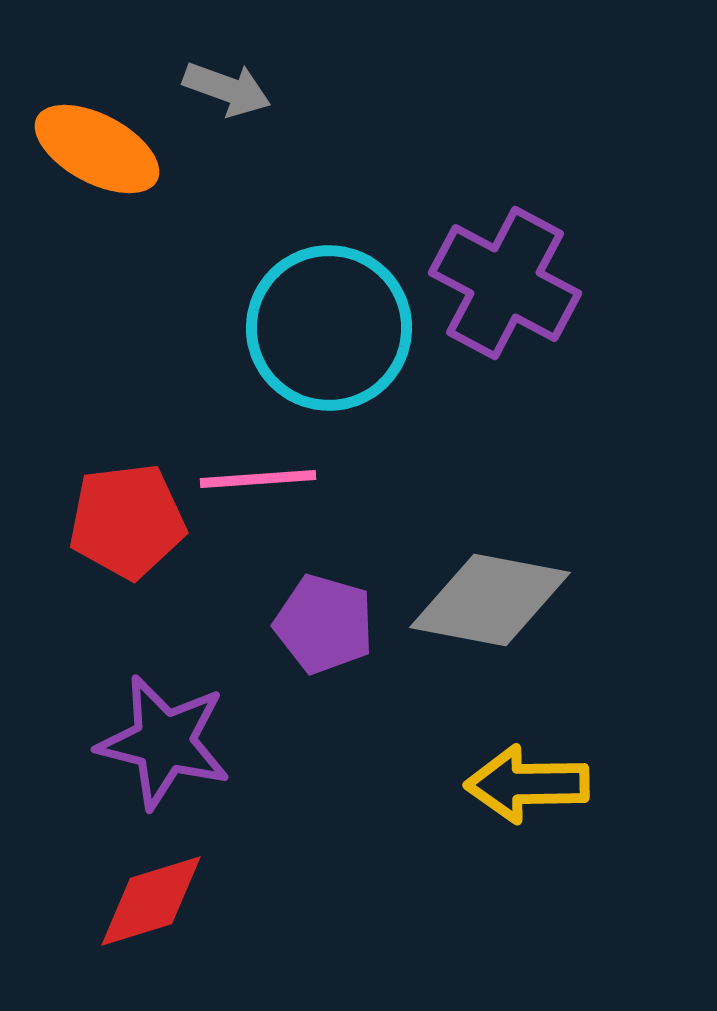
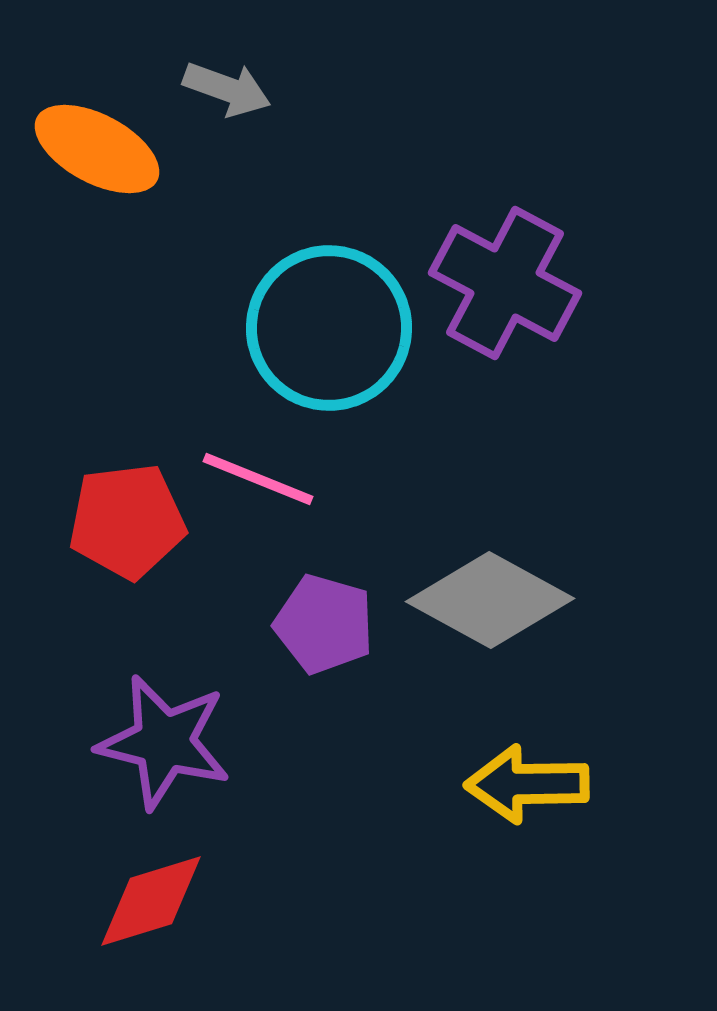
pink line: rotated 26 degrees clockwise
gray diamond: rotated 18 degrees clockwise
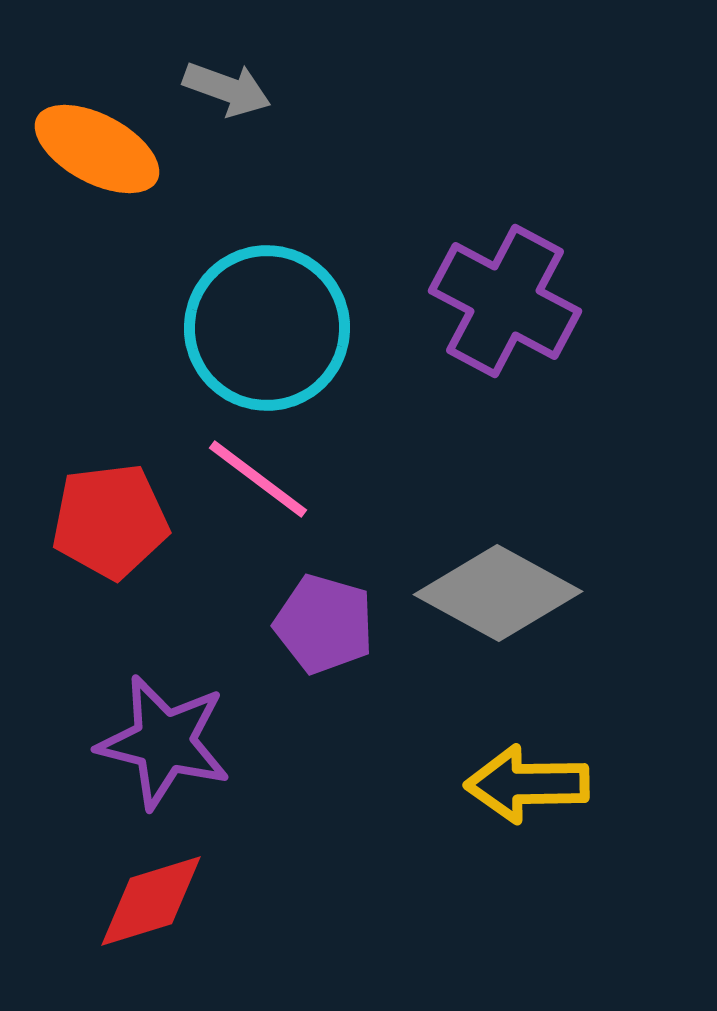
purple cross: moved 18 px down
cyan circle: moved 62 px left
pink line: rotated 15 degrees clockwise
red pentagon: moved 17 px left
gray diamond: moved 8 px right, 7 px up
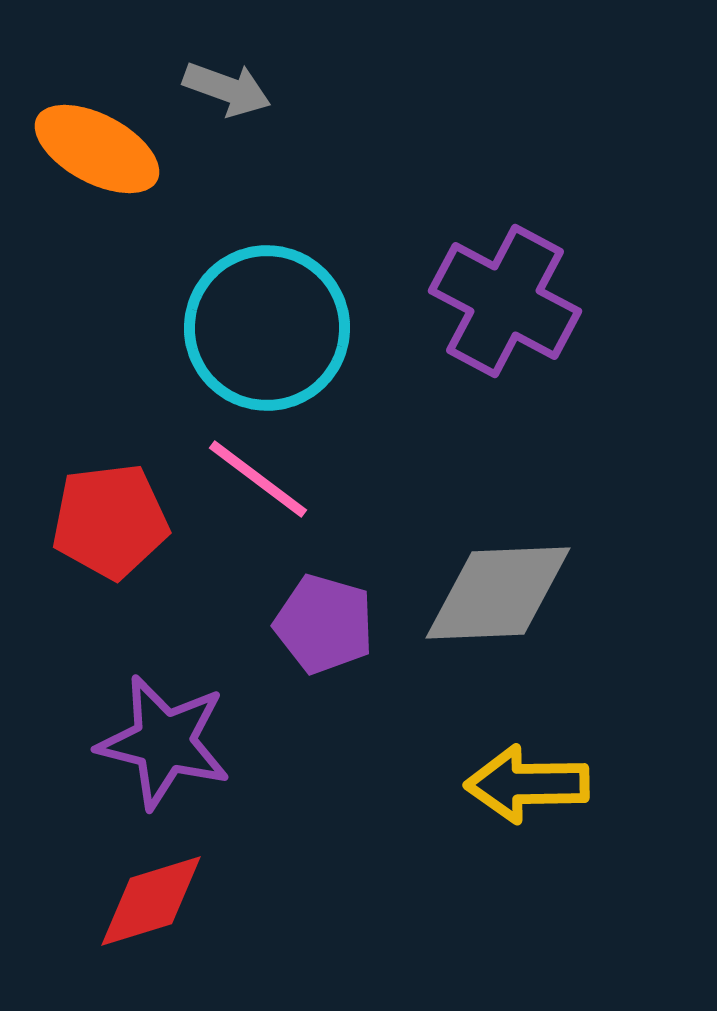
gray diamond: rotated 31 degrees counterclockwise
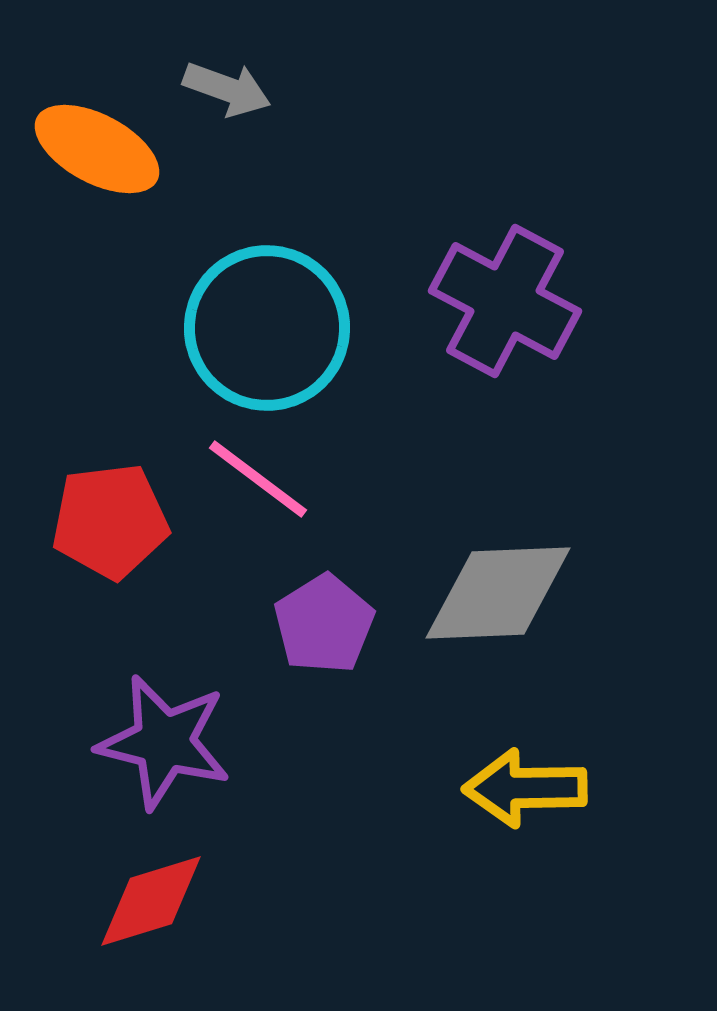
purple pentagon: rotated 24 degrees clockwise
yellow arrow: moved 2 px left, 4 px down
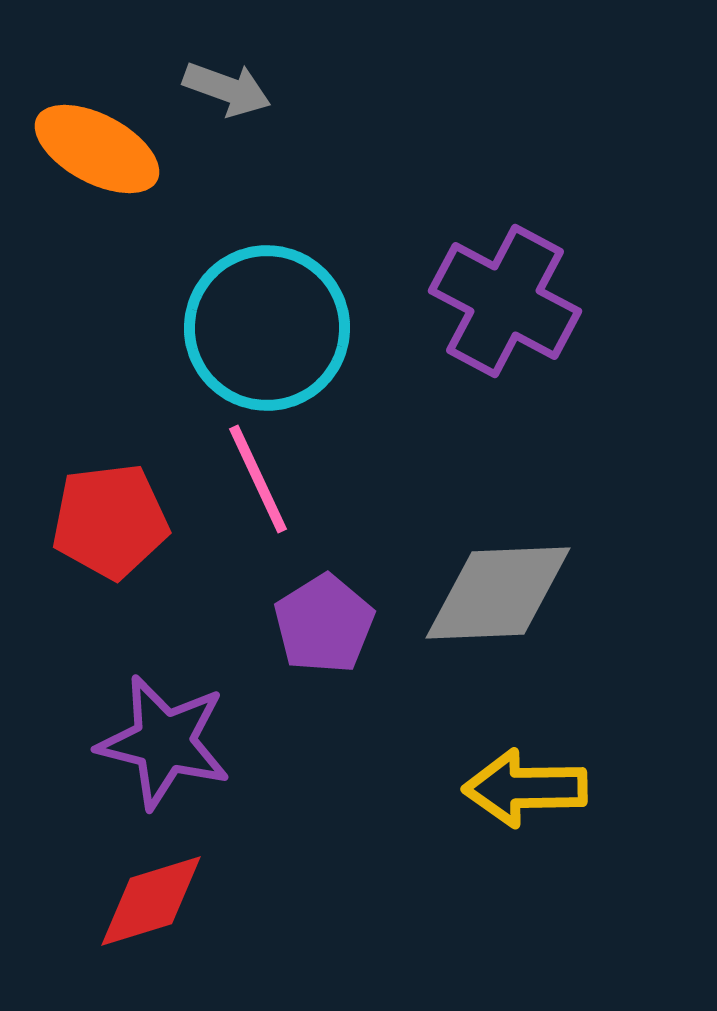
pink line: rotated 28 degrees clockwise
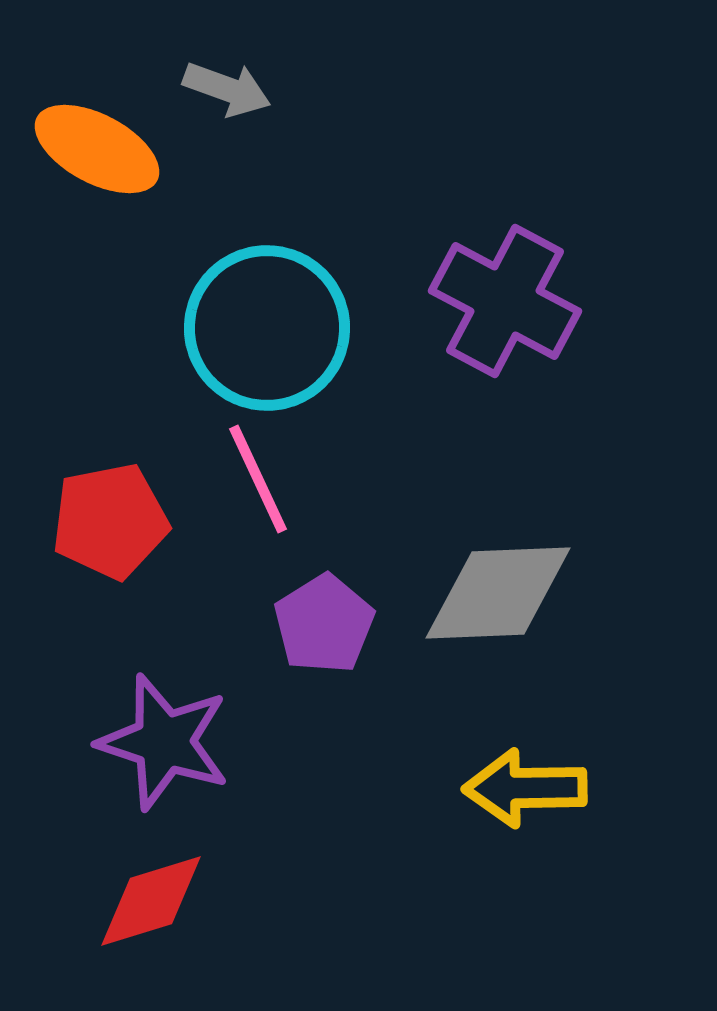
red pentagon: rotated 4 degrees counterclockwise
purple star: rotated 4 degrees clockwise
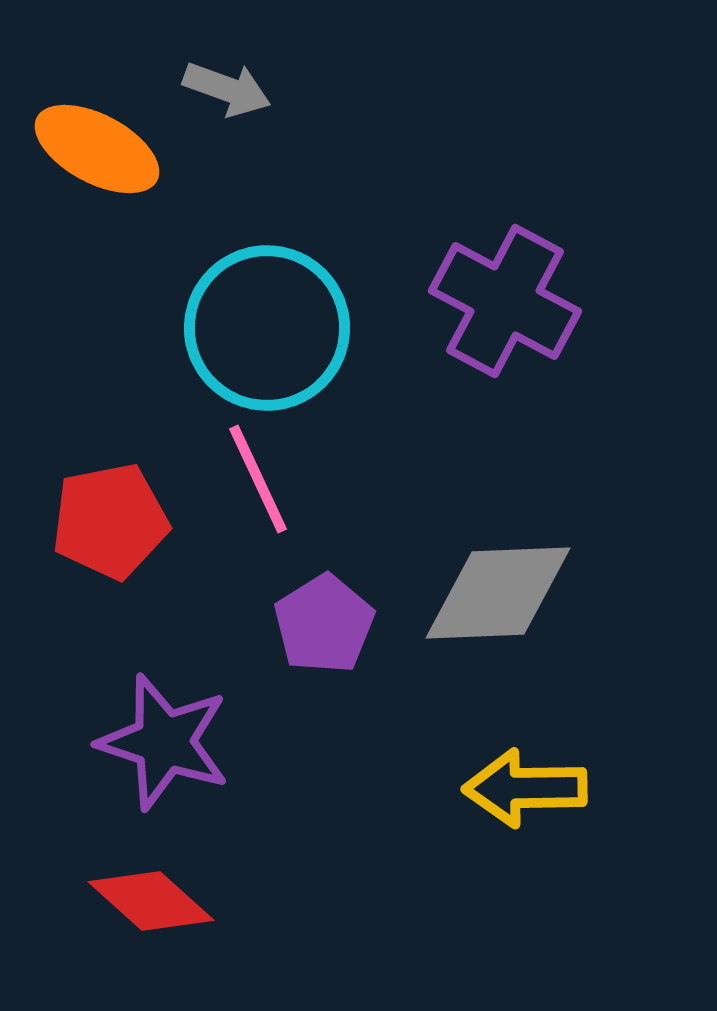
red diamond: rotated 59 degrees clockwise
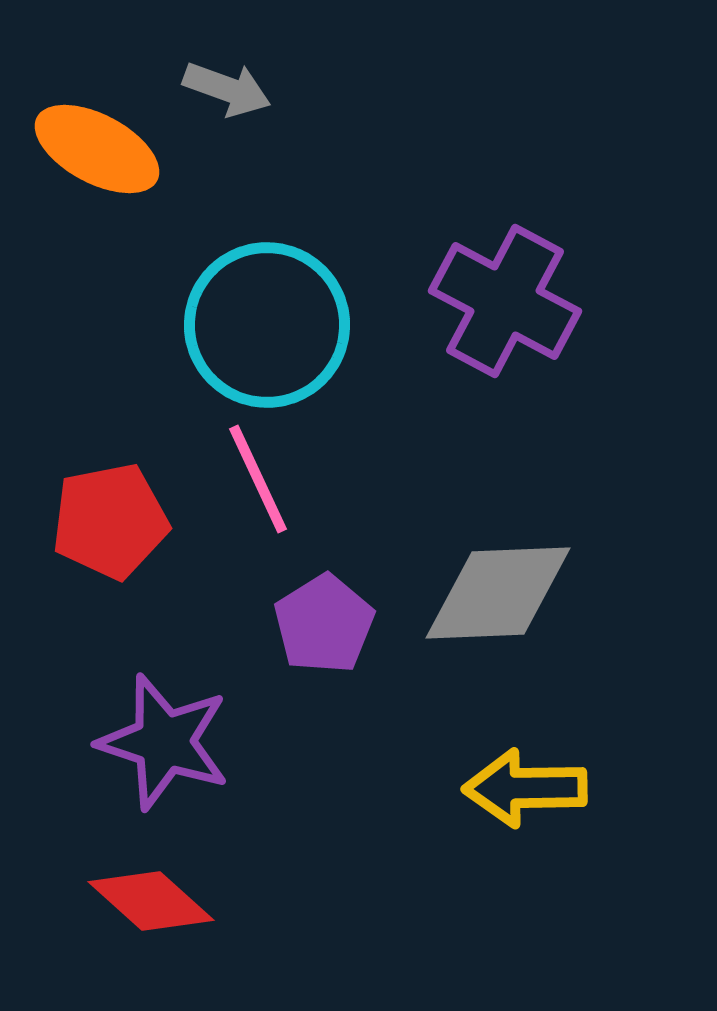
cyan circle: moved 3 px up
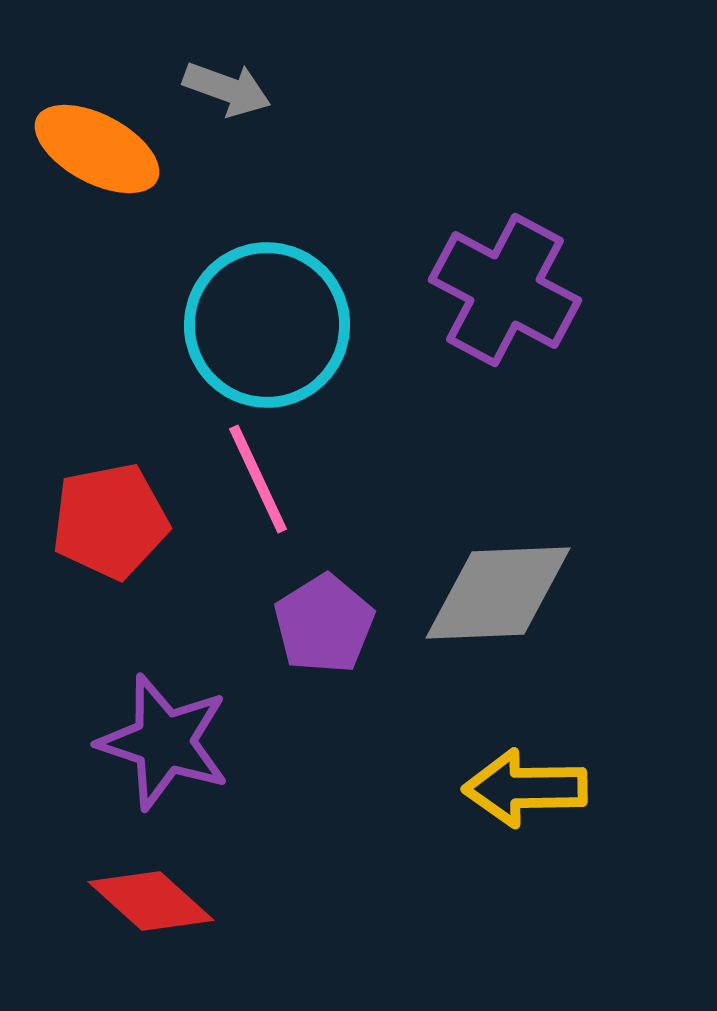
purple cross: moved 11 px up
